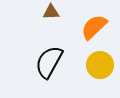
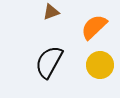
brown triangle: rotated 18 degrees counterclockwise
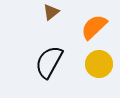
brown triangle: rotated 18 degrees counterclockwise
yellow circle: moved 1 px left, 1 px up
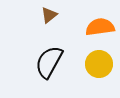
brown triangle: moved 2 px left, 3 px down
orange semicircle: moved 6 px right; rotated 36 degrees clockwise
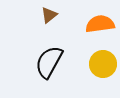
orange semicircle: moved 3 px up
yellow circle: moved 4 px right
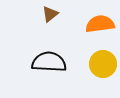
brown triangle: moved 1 px right, 1 px up
black semicircle: rotated 64 degrees clockwise
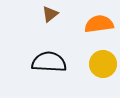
orange semicircle: moved 1 px left
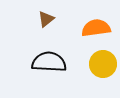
brown triangle: moved 4 px left, 5 px down
orange semicircle: moved 3 px left, 4 px down
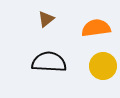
yellow circle: moved 2 px down
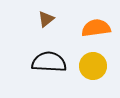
yellow circle: moved 10 px left
